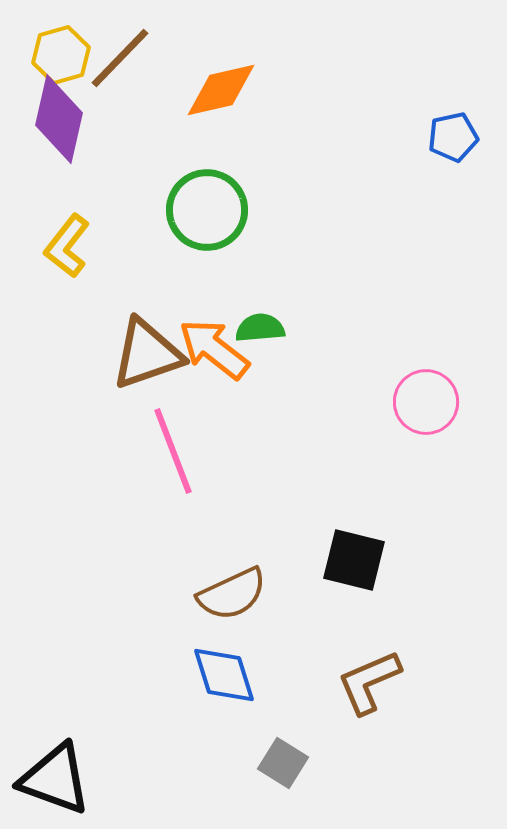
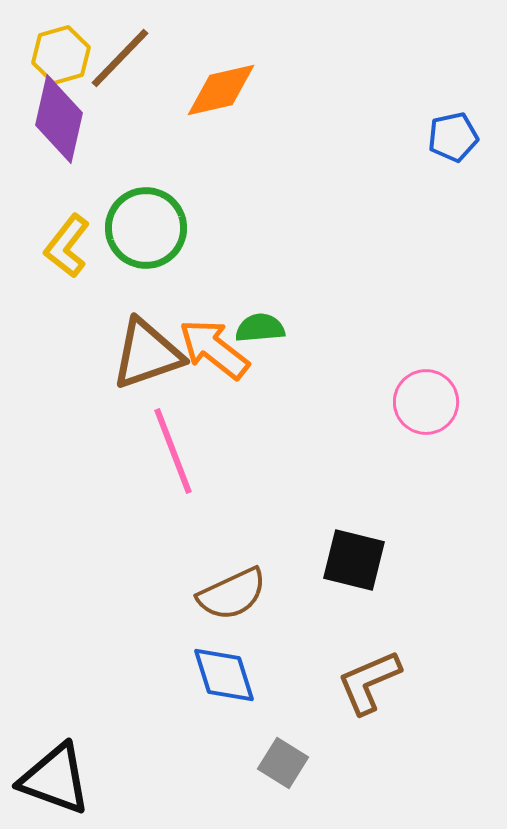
green circle: moved 61 px left, 18 px down
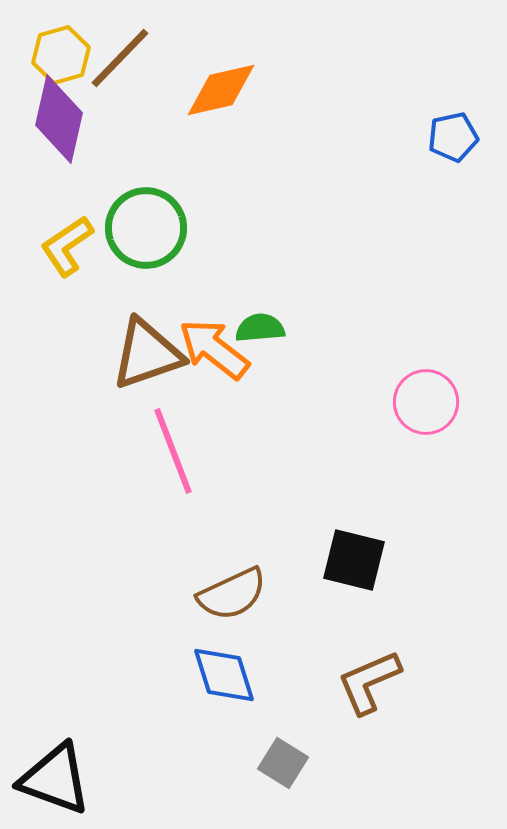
yellow L-shape: rotated 18 degrees clockwise
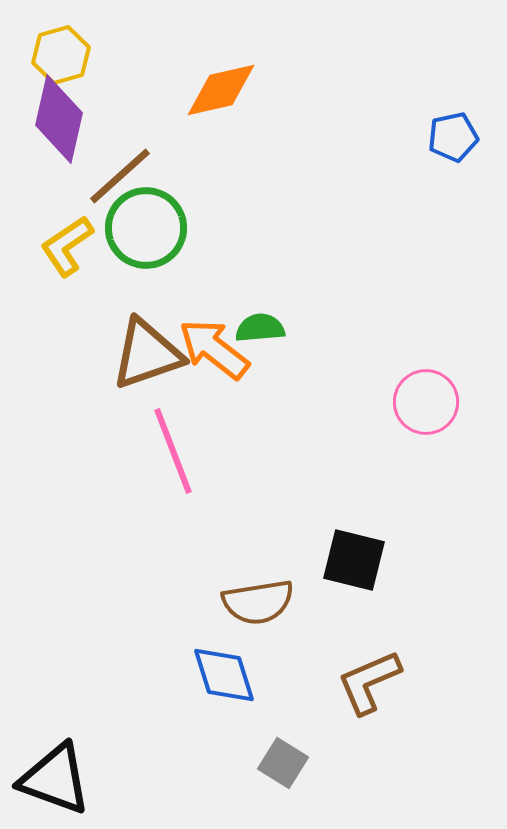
brown line: moved 118 px down; rotated 4 degrees clockwise
brown semicircle: moved 26 px right, 8 px down; rotated 16 degrees clockwise
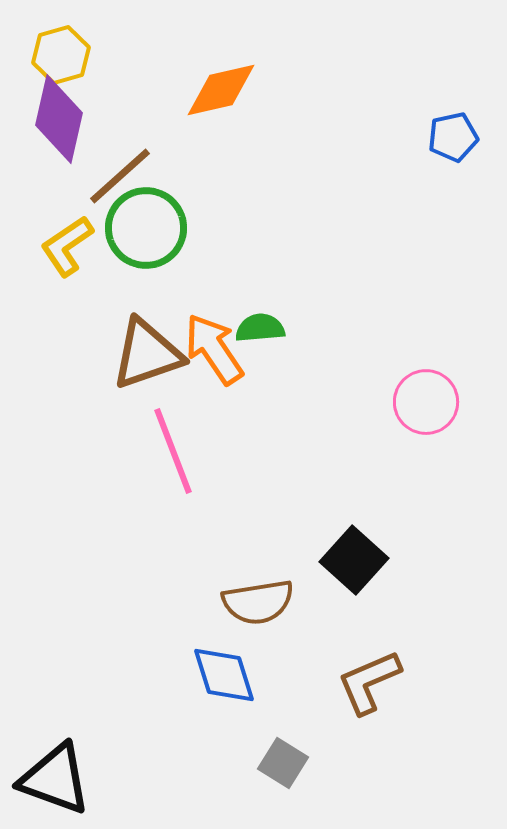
orange arrow: rotated 18 degrees clockwise
black square: rotated 28 degrees clockwise
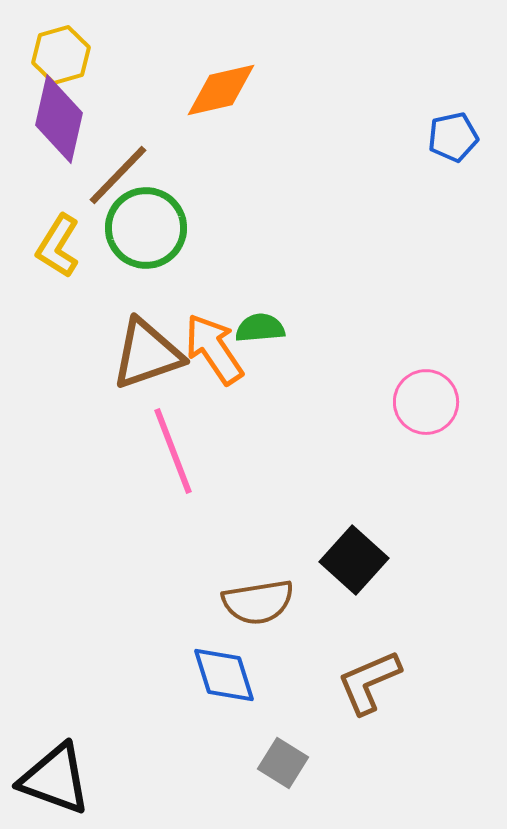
brown line: moved 2 px left, 1 px up; rotated 4 degrees counterclockwise
yellow L-shape: moved 9 px left; rotated 24 degrees counterclockwise
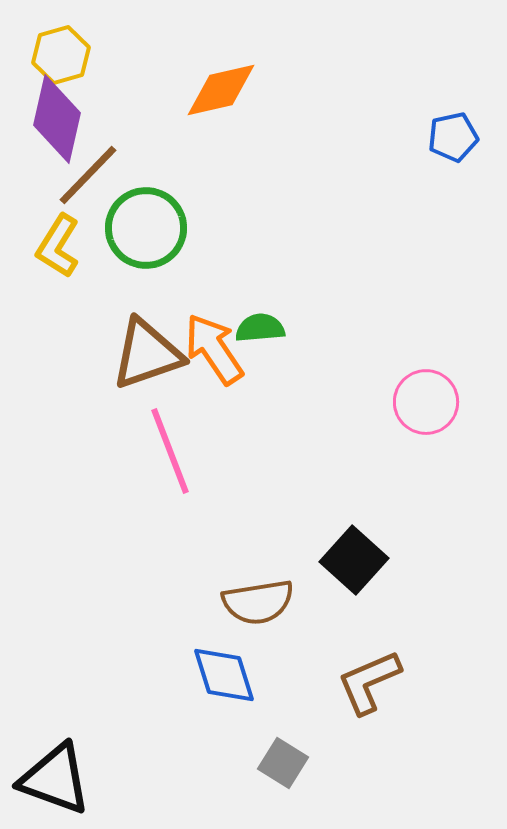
purple diamond: moved 2 px left
brown line: moved 30 px left
pink line: moved 3 px left
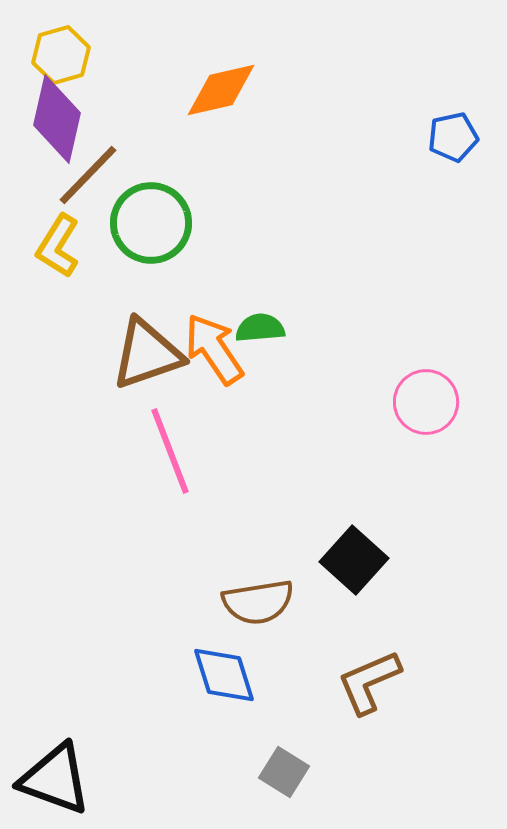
green circle: moved 5 px right, 5 px up
gray square: moved 1 px right, 9 px down
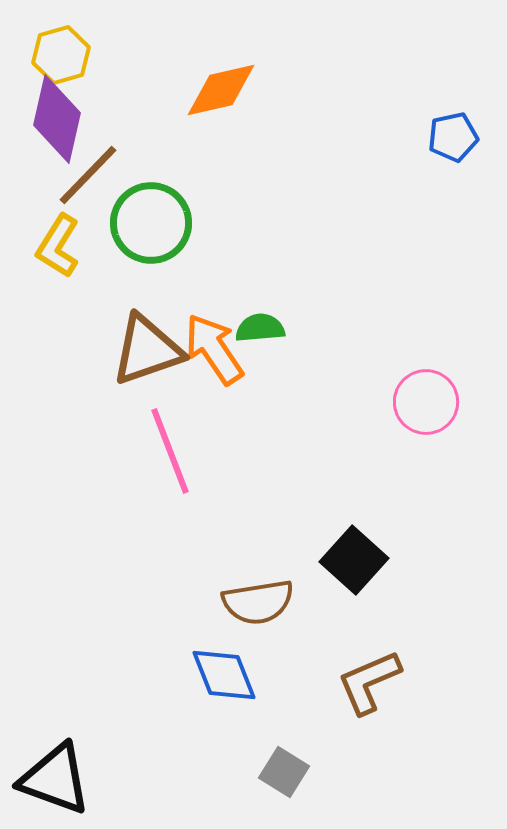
brown triangle: moved 4 px up
blue diamond: rotated 4 degrees counterclockwise
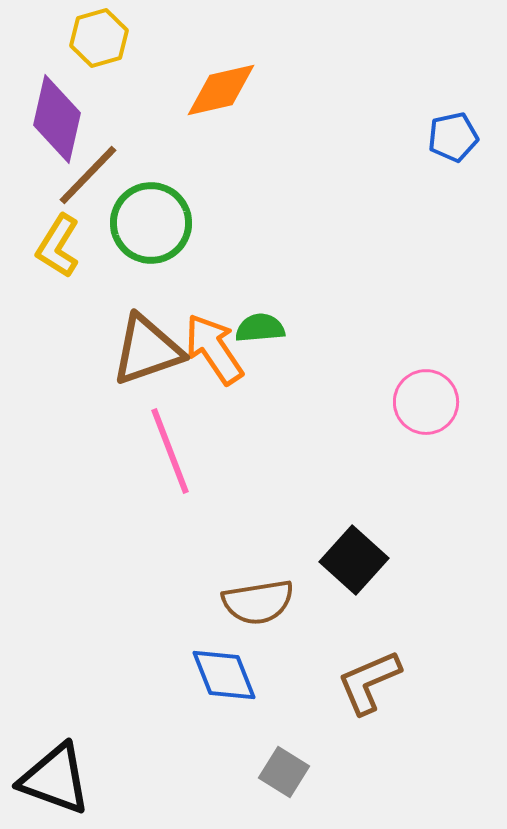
yellow hexagon: moved 38 px right, 17 px up
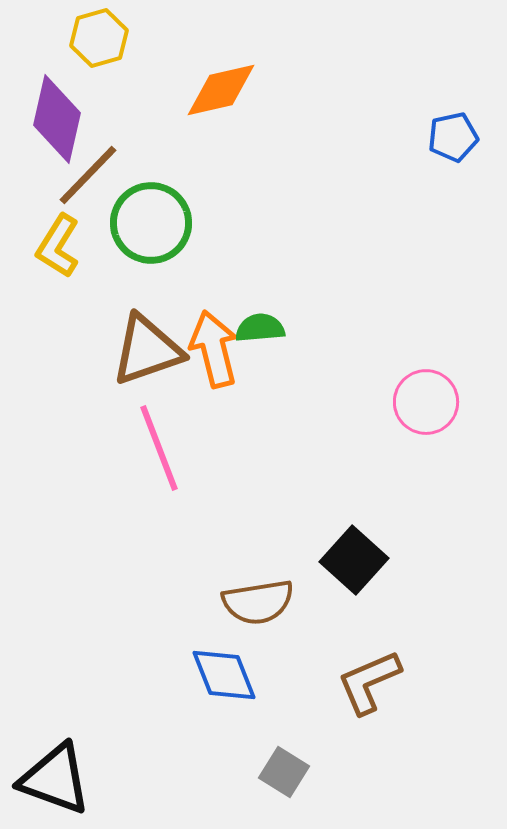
orange arrow: rotated 20 degrees clockwise
pink line: moved 11 px left, 3 px up
